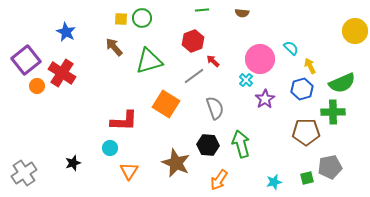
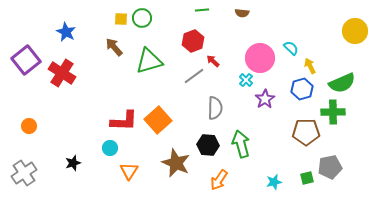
pink circle: moved 1 px up
orange circle: moved 8 px left, 40 px down
orange square: moved 8 px left, 16 px down; rotated 16 degrees clockwise
gray semicircle: rotated 20 degrees clockwise
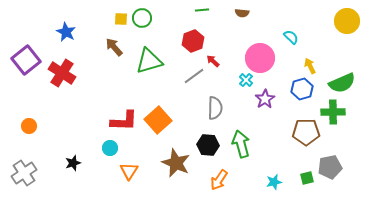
yellow circle: moved 8 px left, 10 px up
cyan semicircle: moved 11 px up
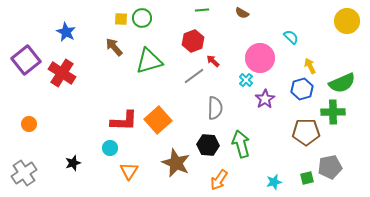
brown semicircle: rotated 24 degrees clockwise
orange circle: moved 2 px up
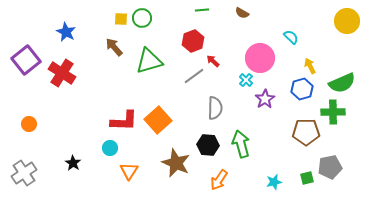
black star: rotated 21 degrees counterclockwise
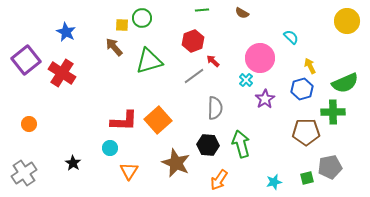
yellow square: moved 1 px right, 6 px down
green semicircle: moved 3 px right
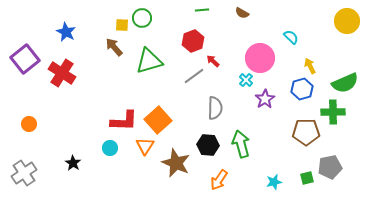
purple square: moved 1 px left, 1 px up
orange triangle: moved 16 px right, 25 px up
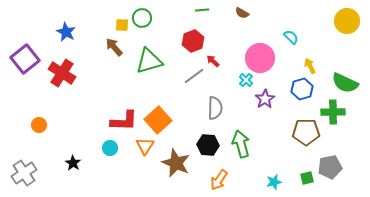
green semicircle: rotated 48 degrees clockwise
orange circle: moved 10 px right, 1 px down
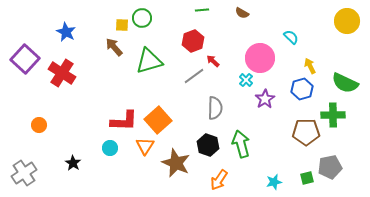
purple square: rotated 8 degrees counterclockwise
green cross: moved 3 px down
black hexagon: rotated 15 degrees clockwise
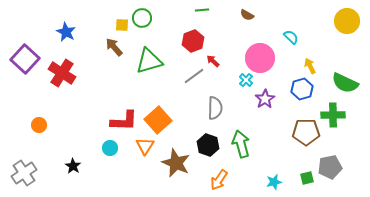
brown semicircle: moved 5 px right, 2 px down
black star: moved 3 px down
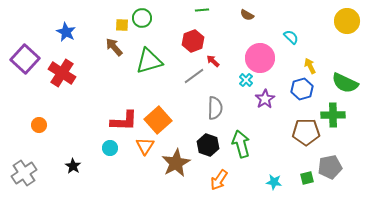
brown star: rotated 20 degrees clockwise
cyan star: rotated 21 degrees clockwise
